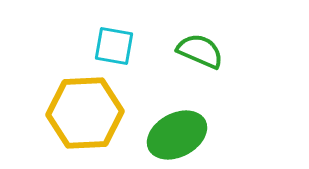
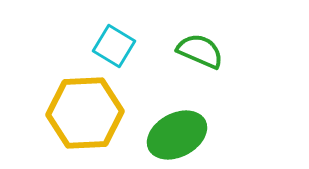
cyan square: rotated 21 degrees clockwise
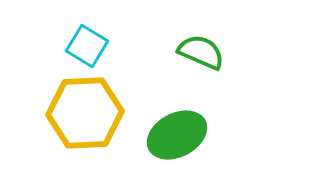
cyan square: moved 27 px left
green semicircle: moved 1 px right, 1 px down
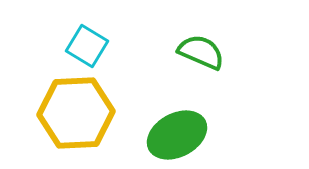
yellow hexagon: moved 9 px left
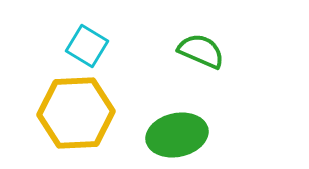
green semicircle: moved 1 px up
green ellipse: rotated 16 degrees clockwise
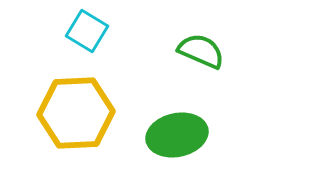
cyan square: moved 15 px up
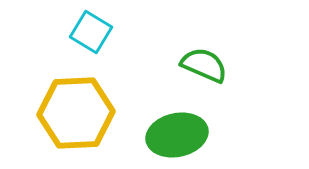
cyan square: moved 4 px right, 1 px down
green semicircle: moved 3 px right, 14 px down
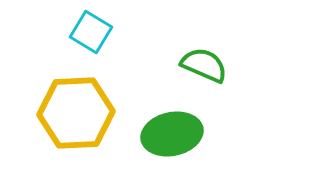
green ellipse: moved 5 px left, 1 px up
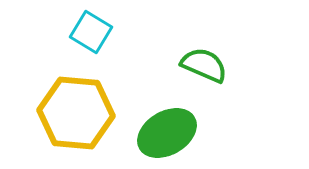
yellow hexagon: rotated 8 degrees clockwise
green ellipse: moved 5 px left, 1 px up; rotated 18 degrees counterclockwise
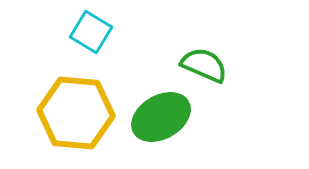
green ellipse: moved 6 px left, 16 px up
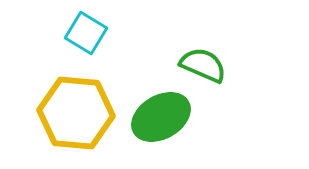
cyan square: moved 5 px left, 1 px down
green semicircle: moved 1 px left
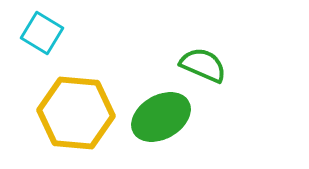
cyan square: moved 44 px left
